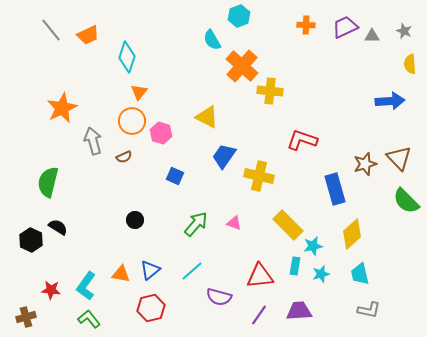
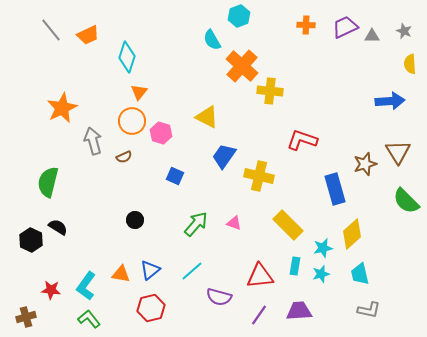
brown triangle at (399, 158): moved 1 px left, 6 px up; rotated 12 degrees clockwise
cyan star at (313, 246): moved 10 px right, 2 px down
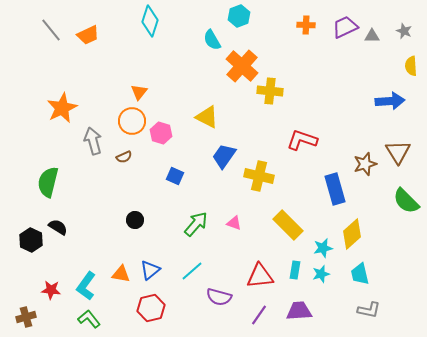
cyan diamond at (127, 57): moved 23 px right, 36 px up
yellow semicircle at (410, 64): moved 1 px right, 2 px down
cyan rectangle at (295, 266): moved 4 px down
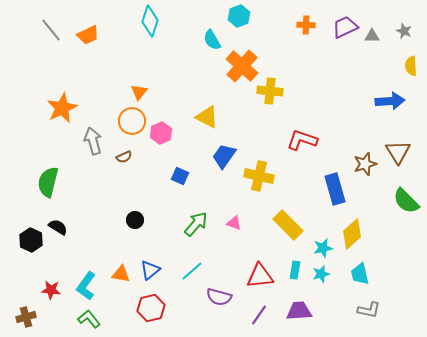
pink hexagon at (161, 133): rotated 20 degrees clockwise
blue square at (175, 176): moved 5 px right
